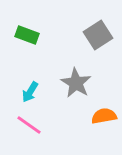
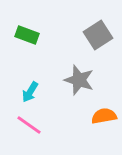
gray star: moved 3 px right, 3 px up; rotated 12 degrees counterclockwise
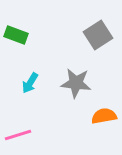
green rectangle: moved 11 px left
gray star: moved 3 px left, 3 px down; rotated 12 degrees counterclockwise
cyan arrow: moved 9 px up
pink line: moved 11 px left, 10 px down; rotated 52 degrees counterclockwise
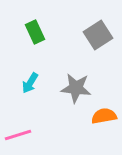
green rectangle: moved 19 px right, 3 px up; rotated 45 degrees clockwise
gray star: moved 5 px down
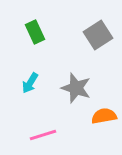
gray star: rotated 12 degrees clockwise
pink line: moved 25 px right
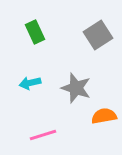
cyan arrow: rotated 45 degrees clockwise
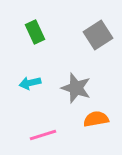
orange semicircle: moved 8 px left, 3 px down
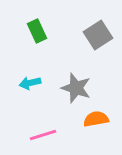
green rectangle: moved 2 px right, 1 px up
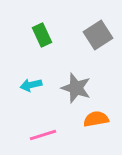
green rectangle: moved 5 px right, 4 px down
cyan arrow: moved 1 px right, 2 px down
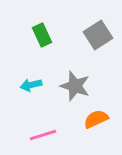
gray star: moved 1 px left, 2 px up
orange semicircle: rotated 15 degrees counterclockwise
